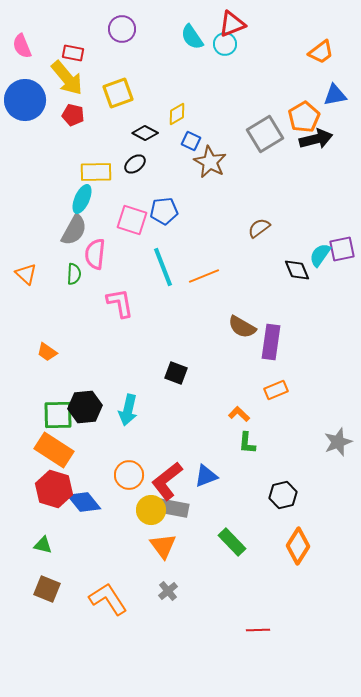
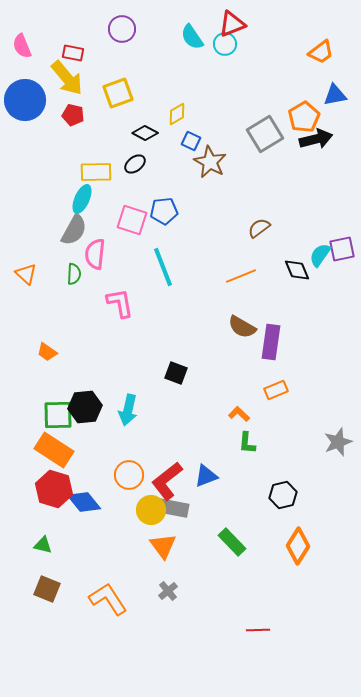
orange line at (204, 276): moved 37 px right
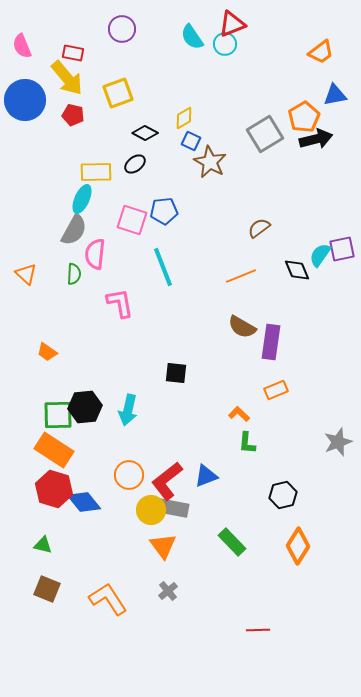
yellow diamond at (177, 114): moved 7 px right, 4 px down
black square at (176, 373): rotated 15 degrees counterclockwise
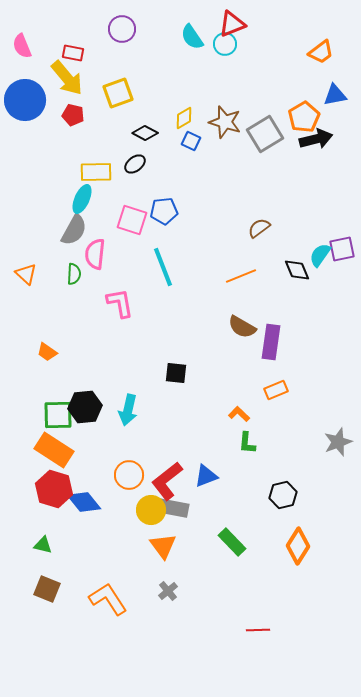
brown star at (210, 162): moved 15 px right, 40 px up; rotated 12 degrees counterclockwise
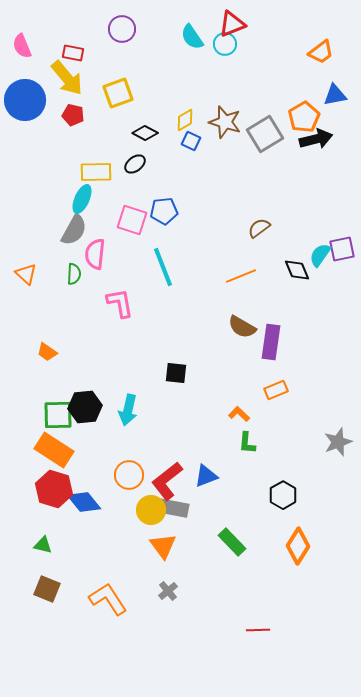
yellow diamond at (184, 118): moved 1 px right, 2 px down
black hexagon at (283, 495): rotated 16 degrees counterclockwise
